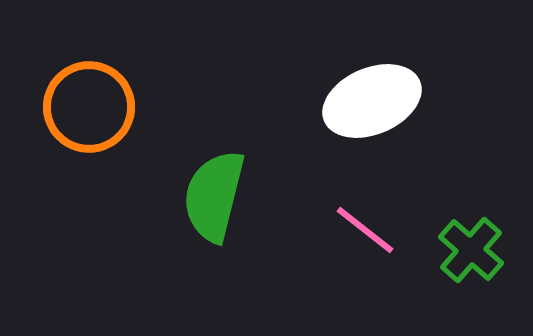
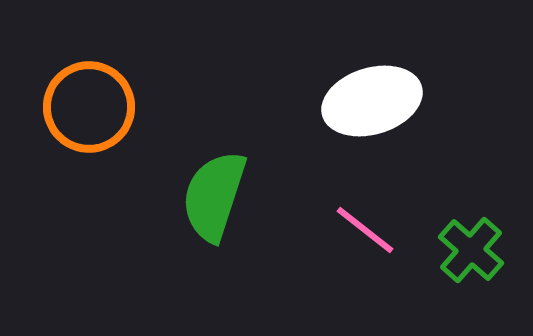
white ellipse: rotated 6 degrees clockwise
green semicircle: rotated 4 degrees clockwise
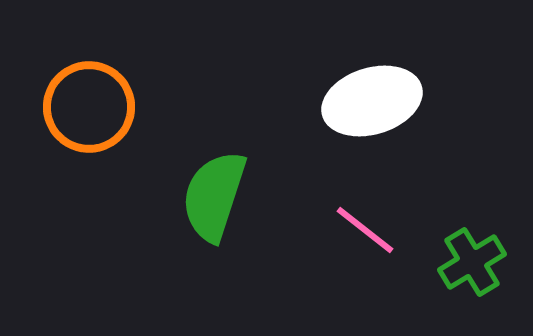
green cross: moved 1 px right, 12 px down; rotated 18 degrees clockwise
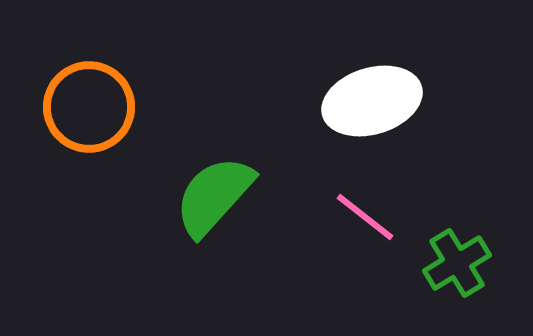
green semicircle: rotated 24 degrees clockwise
pink line: moved 13 px up
green cross: moved 15 px left, 1 px down
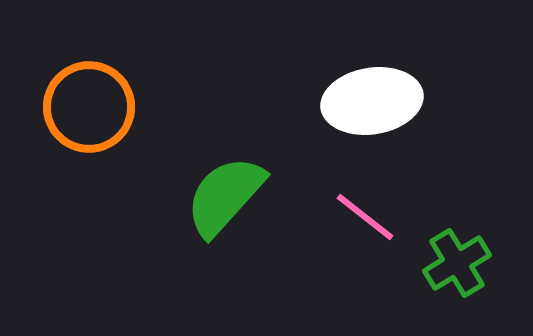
white ellipse: rotated 8 degrees clockwise
green semicircle: moved 11 px right
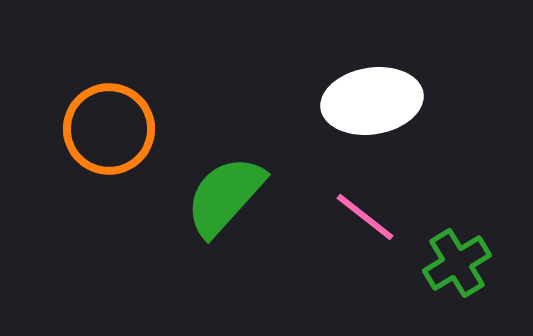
orange circle: moved 20 px right, 22 px down
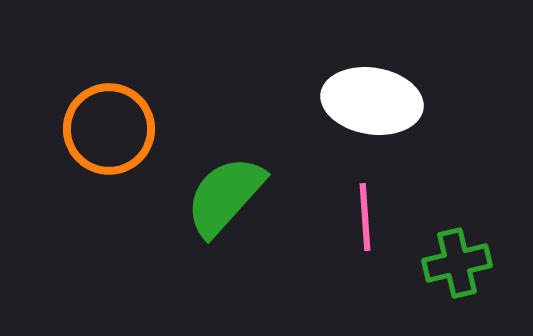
white ellipse: rotated 18 degrees clockwise
pink line: rotated 48 degrees clockwise
green cross: rotated 18 degrees clockwise
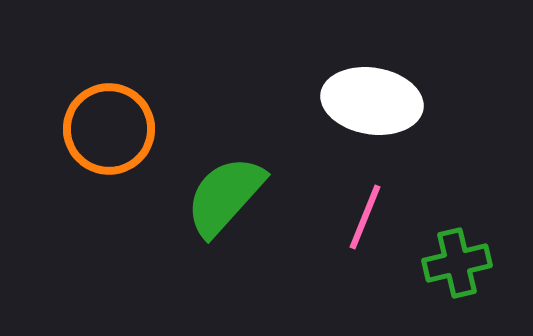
pink line: rotated 26 degrees clockwise
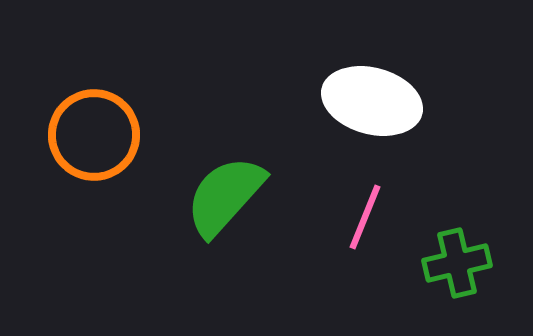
white ellipse: rotated 6 degrees clockwise
orange circle: moved 15 px left, 6 px down
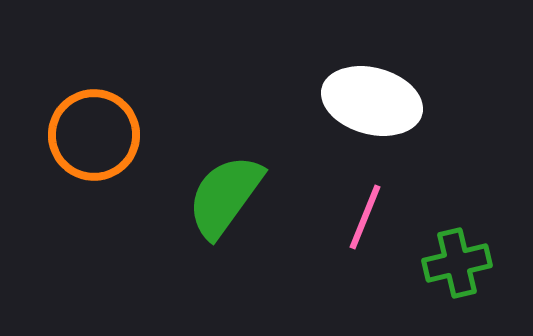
green semicircle: rotated 6 degrees counterclockwise
